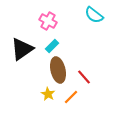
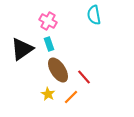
cyan semicircle: rotated 42 degrees clockwise
cyan rectangle: moved 3 px left, 2 px up; rotated 64 degrees counterclockwise
brown ellipse: rotated 20 degrees counterclockwise
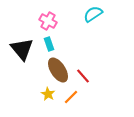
cyan semicircle: moved 1 px left, 1 px up; rotated 66 degrees clockwise
black triangle: rotated 35 degrees counterclockwise
red line: moved 1 px left, 1 px up
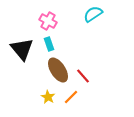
yellow star: moved 3 px down
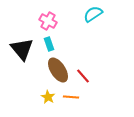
orange line: rotated 49 degrees clockwise
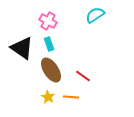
cyan semicircle: moved 2 px right, 1 px down
black triangle: moved 1 px up; rotated 15 degrees counterclockwise
brown ellipse: moved 7 px left
red line: rotated 14 degrees counterclockwise
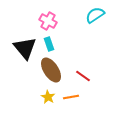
black triangle: moved 3 px right; rotated 15 degrees clockwise
orange line: rotated 14 degrees counterclockwise
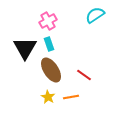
pink cross: rotated 30 degrees clockwise
black triangle: rotated 10 degrees clockwise
red line: moved 1 px right, 1 px up
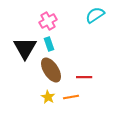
red line: moved 2 px down; rotated 35 degrees counterclockwise
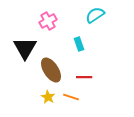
cyan rectangle: moved 30 px right
orange line: rotated 28 degrees clockwise
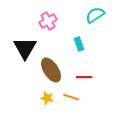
yellow star: moved 1 px left, 1 px down; rotated 16 degrees counterclockwise
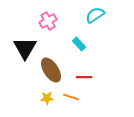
cyan rectangle: rotated 24 degrees counterclockwise
yellow star: rotated 16 degrees counterclockwise
